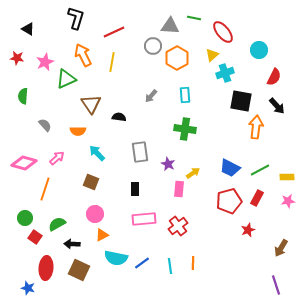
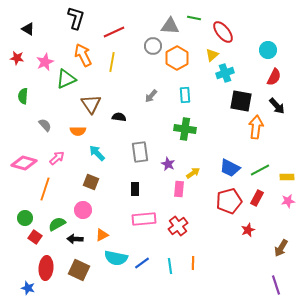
cyan circle at (259, 50): moved 9 px right
pink circle at (95, 214): moved 12 px left, 4 px up
black arrow at (72, 244): moved 3 px right, 5 px up
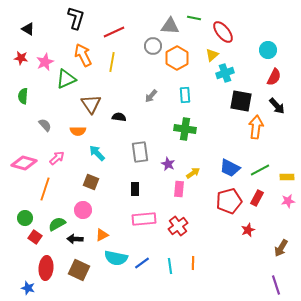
red star at (17, 58): moved 4 px right
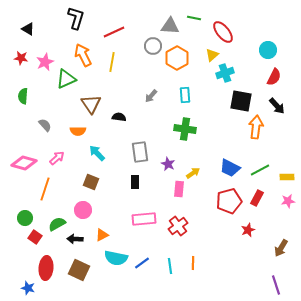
black rectangle at (135, 189): moved 7 px up
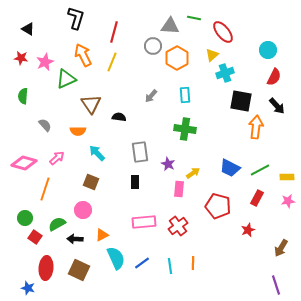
red line at (114, 32): rotated 50 degrees counterclockwise
yellow line at (112, 62): rotated 12 degrees clockwise
red pentagon at (229, 201): moved 11 px left, 5 px down; rotated 30 degrees clockwise
pink rectangle at (144, 219): moved 3 px down
cyan semicircle at (116, 258): rotated 125 degrees counterclockwise
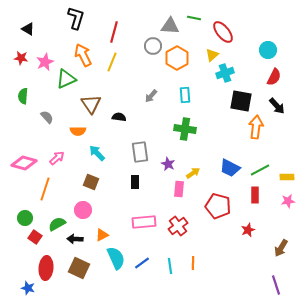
gray semicircle at (45, 125): moved 2 px right, 8 px up
red rectangle at (257, 198): moved 2 px left, 3 px up; rotated 28 degrees counterclockwise
brown square at (79, 270): moved 2 px up
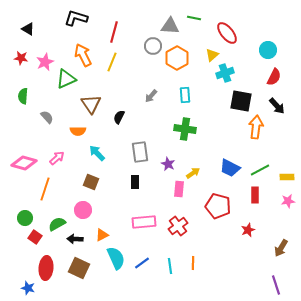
black L-shape at (76, 18): rotated 90 degrees counterclockwise
red ellipse at (223, 32): moved 4 px right, 1 px down
black semicircle at (119, 117): rotated 72 degrees counterclockwise
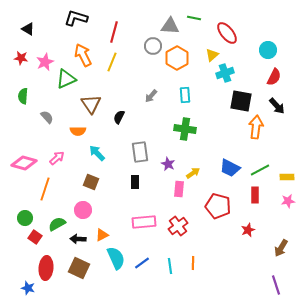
black arrow at (75, 239): moved 3 px right
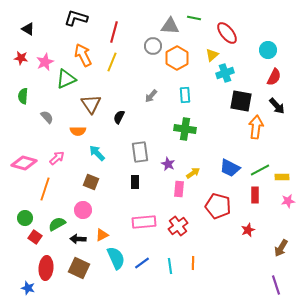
yellow rectangle at (287, 177): moved 5 px left
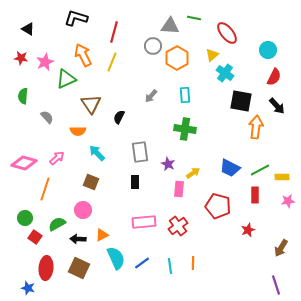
cyan cross at (225, 73): rotated 36 degrees counterclockwise
